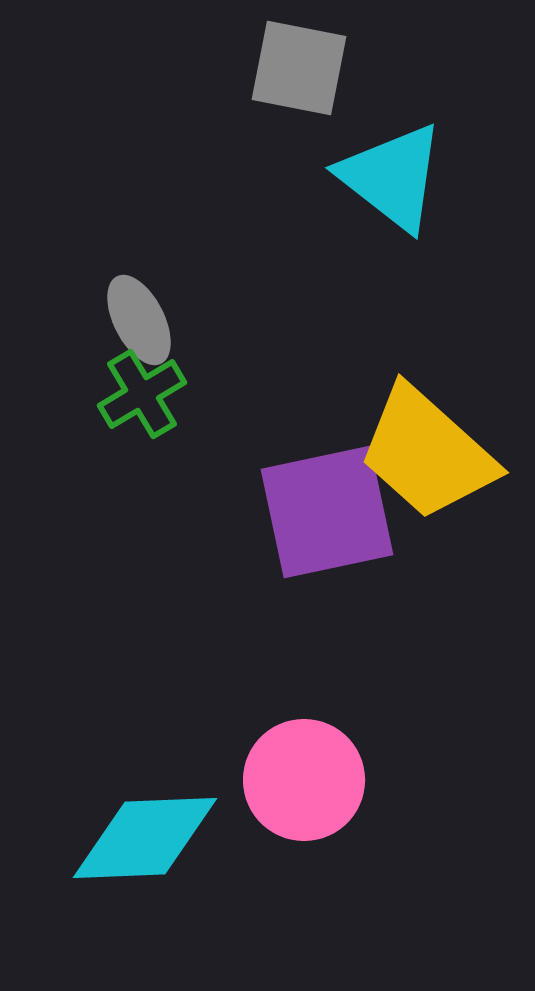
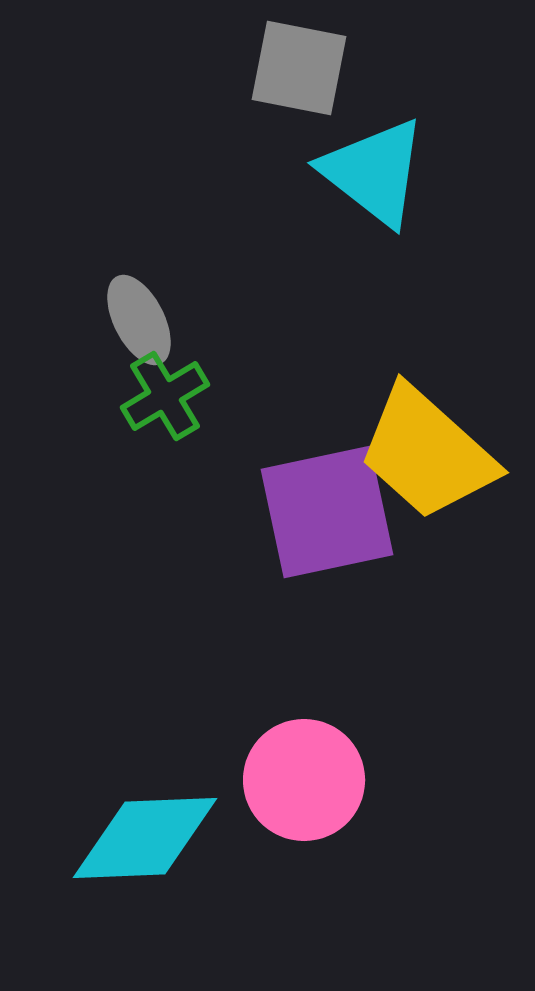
cyan triangle: moved 18 px left, 5 px up
green cross: moved 23 px right, 2 px down
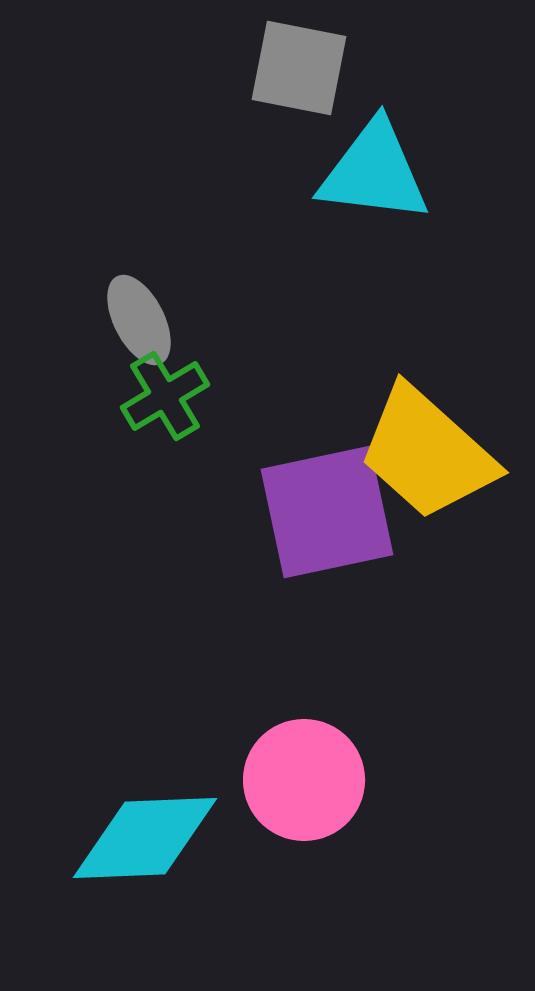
cyan triangle: rotated 31 degrees counterclockwise
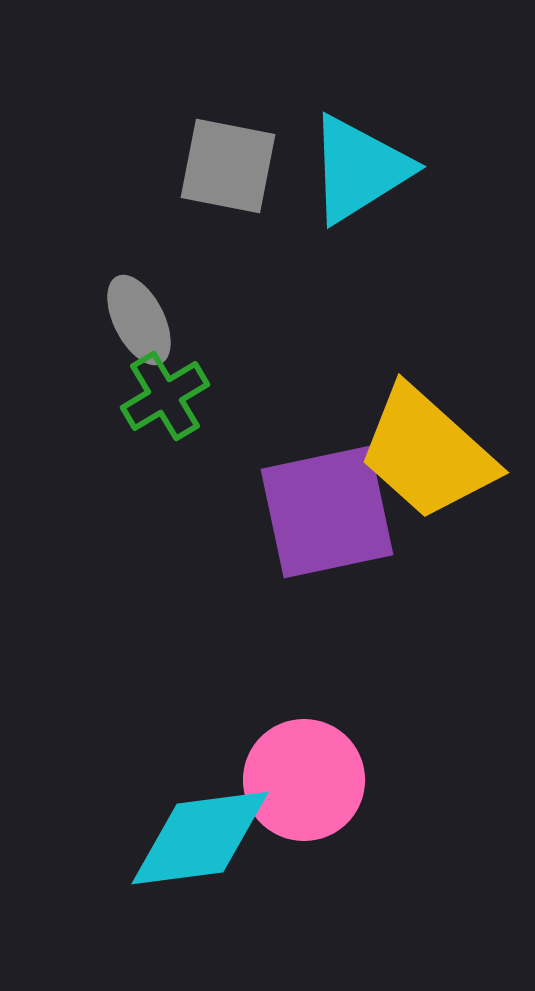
gray square: moved 71 px left, 98 px down
cyan triangle: moved 15 px left, 3 px up; rotated 39 degrees counterclockwise
cyan diamond: moved 55 px right; rotated 5 degrees counterclockwise
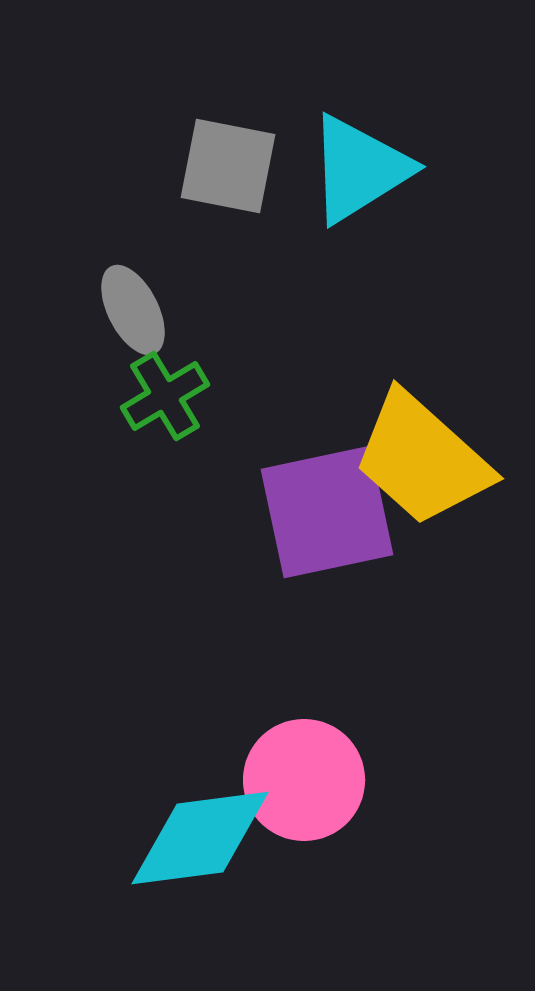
gray ellipse: moved 6 px left, 10 px up
yellow trapezoid: moved 5 px left, 6 px down
